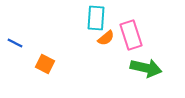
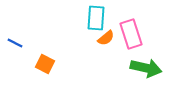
pink rectangle: moved 1 px up
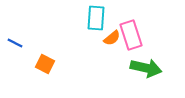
pink rectangle: moved 1 px down
orange semicircle: moved 6 px right
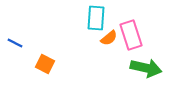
orange semicircle: moved 3 px left
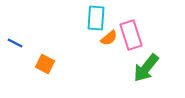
green arrow: rotated 116 degrees clockwise
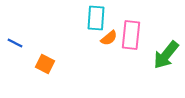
pink rectangle: rotated 24 degrees clockwise
green arrow: moved 20 px right, 13 px up
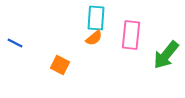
orange semicircle: moved 15 px left
orange square: moved 15 px right, 1 px down
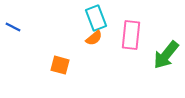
cyan rectangle: rotated 25 degrees counterclockwise
blue line: moved 2 px left, 16 px up
orange square: rotated 12 degrees counterclockwise
